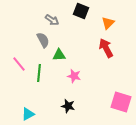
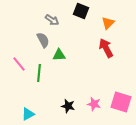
pink star: moved 20 px right, 28 px down
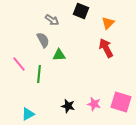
green line: moved 1 px down
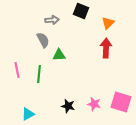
gray arrow: rotated 40 degrees counterclockwise
red arrow: rotated 30 degrees clockwise
pink line: moved 2 px left, 6 px down; rotated 28 degrees clockwise
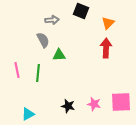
green line: moved 1 px left, 1 px up
pink square: rotated 20 degrees counterclockwise
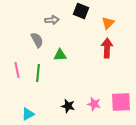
gray semicircle: moved 6 px left
red arrow: moved 1 px right
green triangle: moved 1 px right
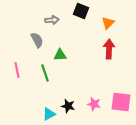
red arrow: moved 2 px right, 1 px down
green line: moved 7 px right; rotated 24 degrees counterclockwise
pink square: rotated 10 degrees clockwise
cyan triangle: moved 21 px right
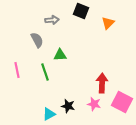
red arrow: moved 7 px left, 34 px down
green line: moved 1 px up
pink square: moved 1 px right; rotated 20 degrees clockwise
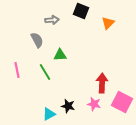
green line: rotated 12 degrees counterclockwise
